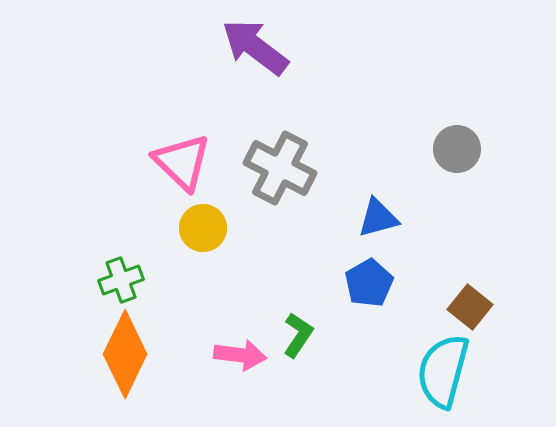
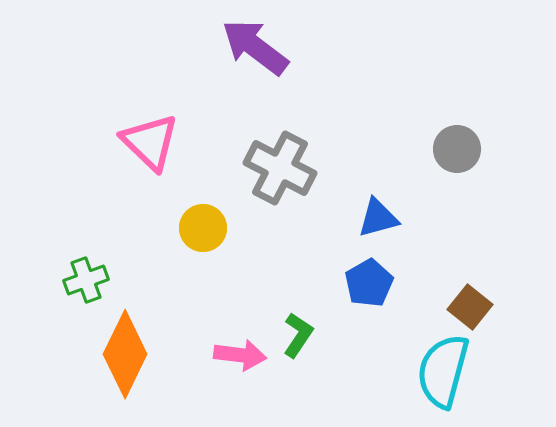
pink triangle: moved 32 px left, 20 px up
green cross: moved 35 px left
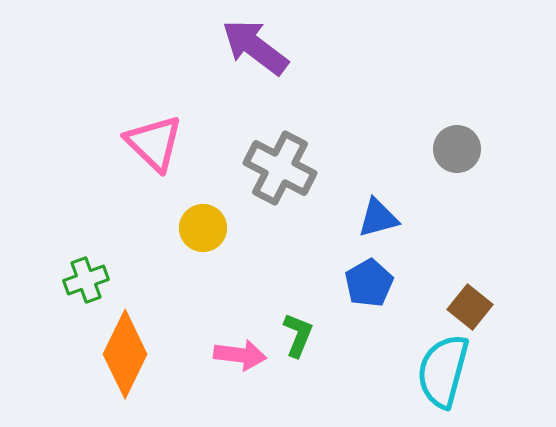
pink triangle: moved 4 px right, 1 px down
green L-shape: rotated 12 degrees counterclockwise
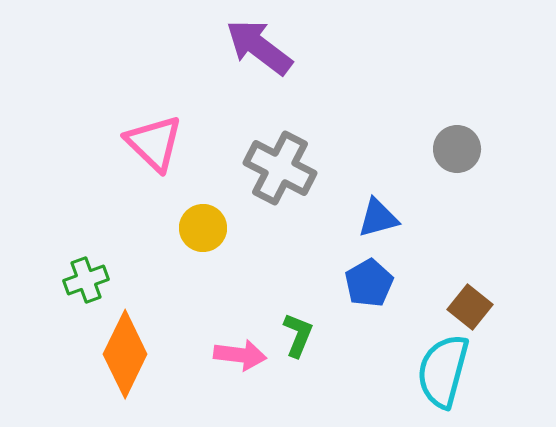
purple arrow: moved 4 px right
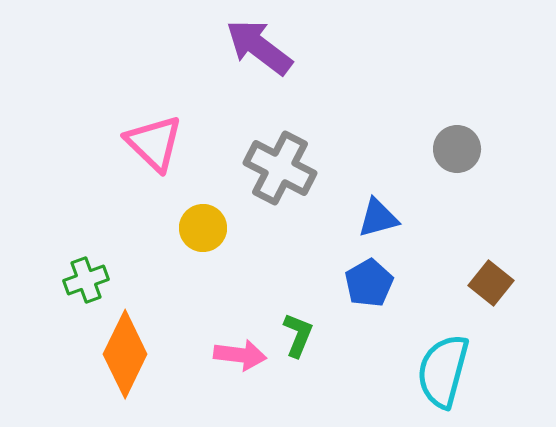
brown square: moved 21 px right, 24 px up
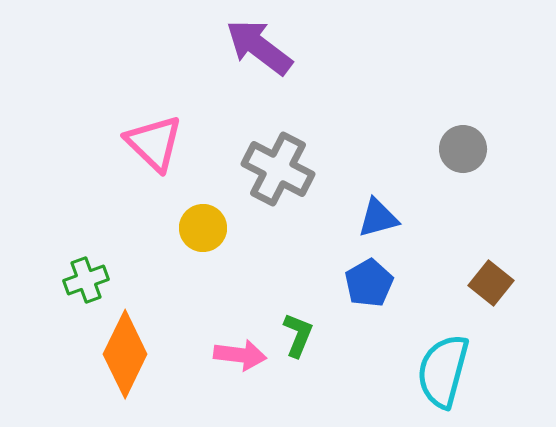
gray circle: moved 6 px right
gray cross: moved 2 px left, 1 px down
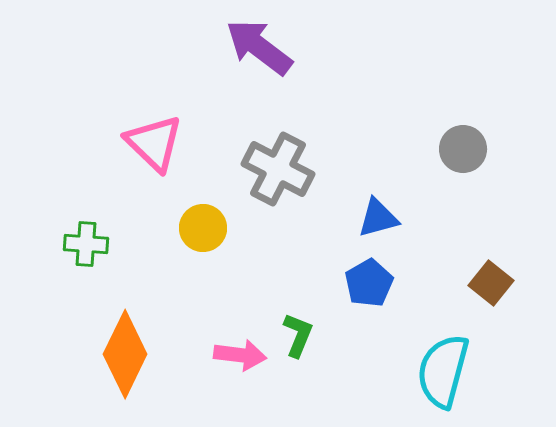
green cross: moved 36 px up; rotated 24 degrees clockwise
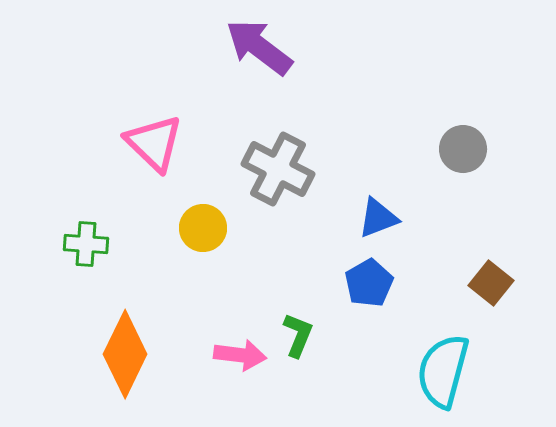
blue triangle: rotated 6 degrees counterclockwise
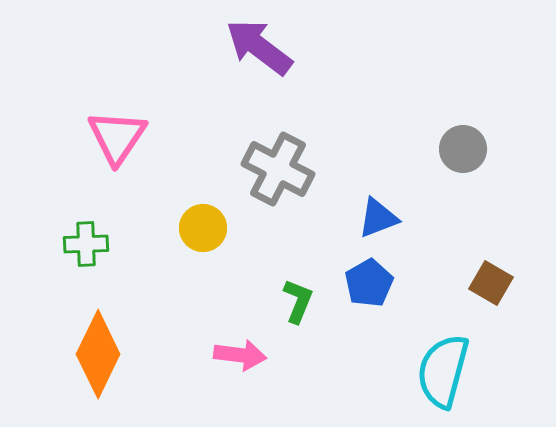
pink triangle: moved 37 px left, 6 px up; rotated 20 degrees clockwise
green cross: rotated 6 degrees counterclockwise
brown square: rotated 9 degrees counterclockwise
green L-shape: moved 34 px up
orange diamond: moved 27 px left
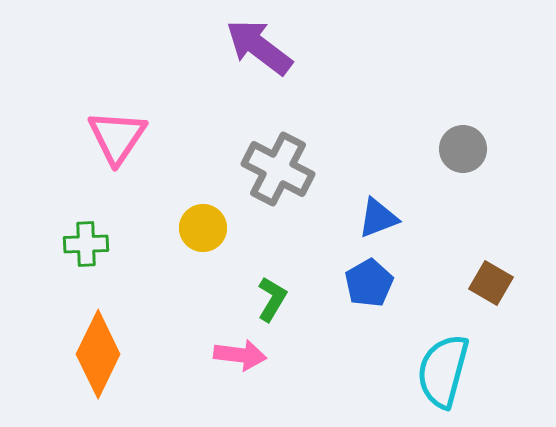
green L-shape: moved 26 px left, 2 px up; rotated 9 degrees clockwise
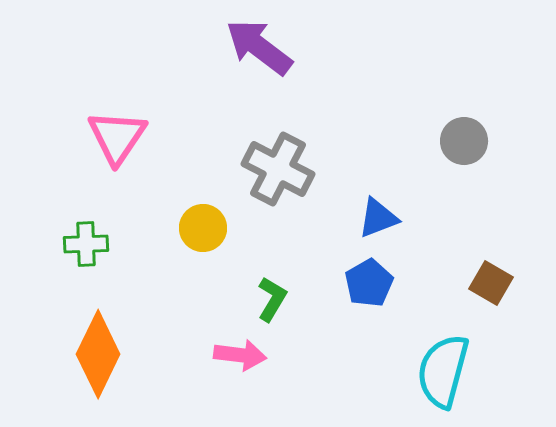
gray circle: moved 1 px right, 8 px up
